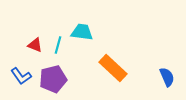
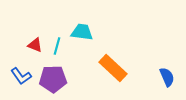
cyan line: moved 1 px left, 1 px down
purple pentagon: rotated 12 degrees clockwise
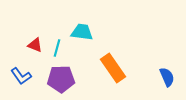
cyan line: moved 2 px down
orange rectangle: rotated 12 degrees clockwise
purple pentagon: moved 8 px right
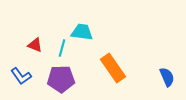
cyan line: moved 5 px right
